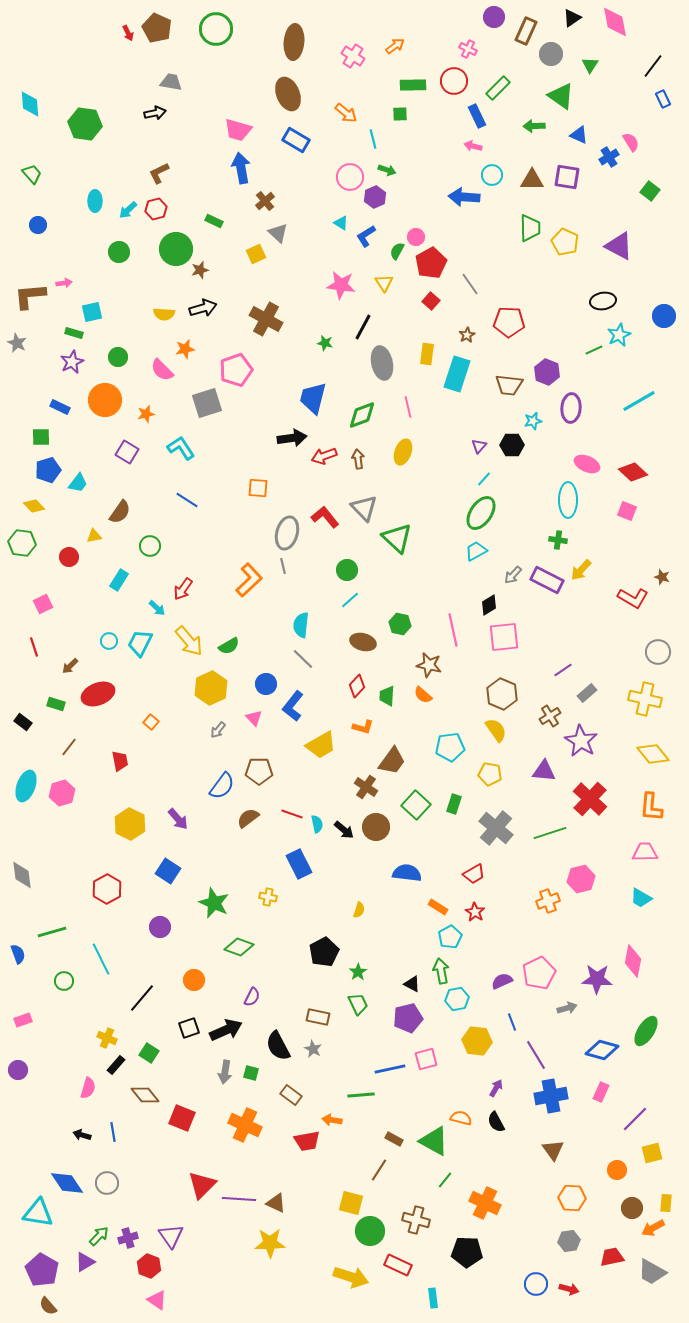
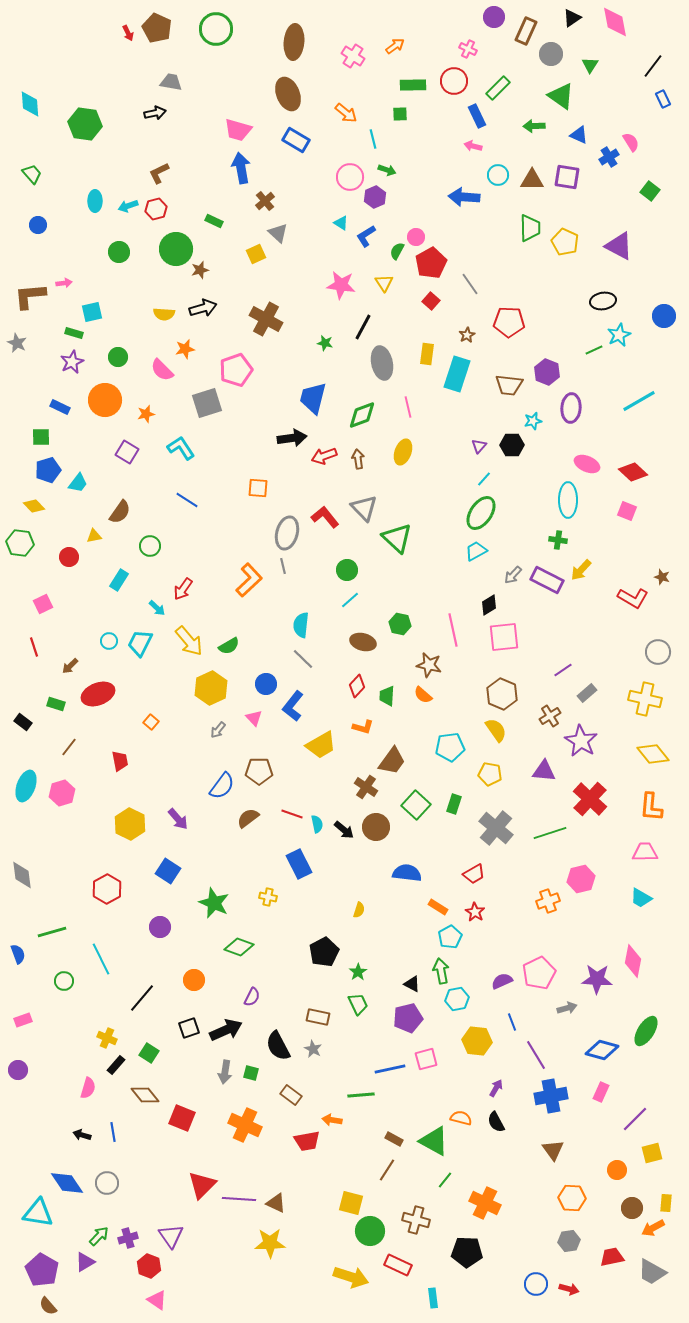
cyan circle at (492, 175): moved 6 px right
cyan arrow at (128, 210): moved 4 px up; rotated 24 degrees clockwise
green hexagon at (22, 543): moved 2 px left
brown line at (379, 1170): moved 8 px right
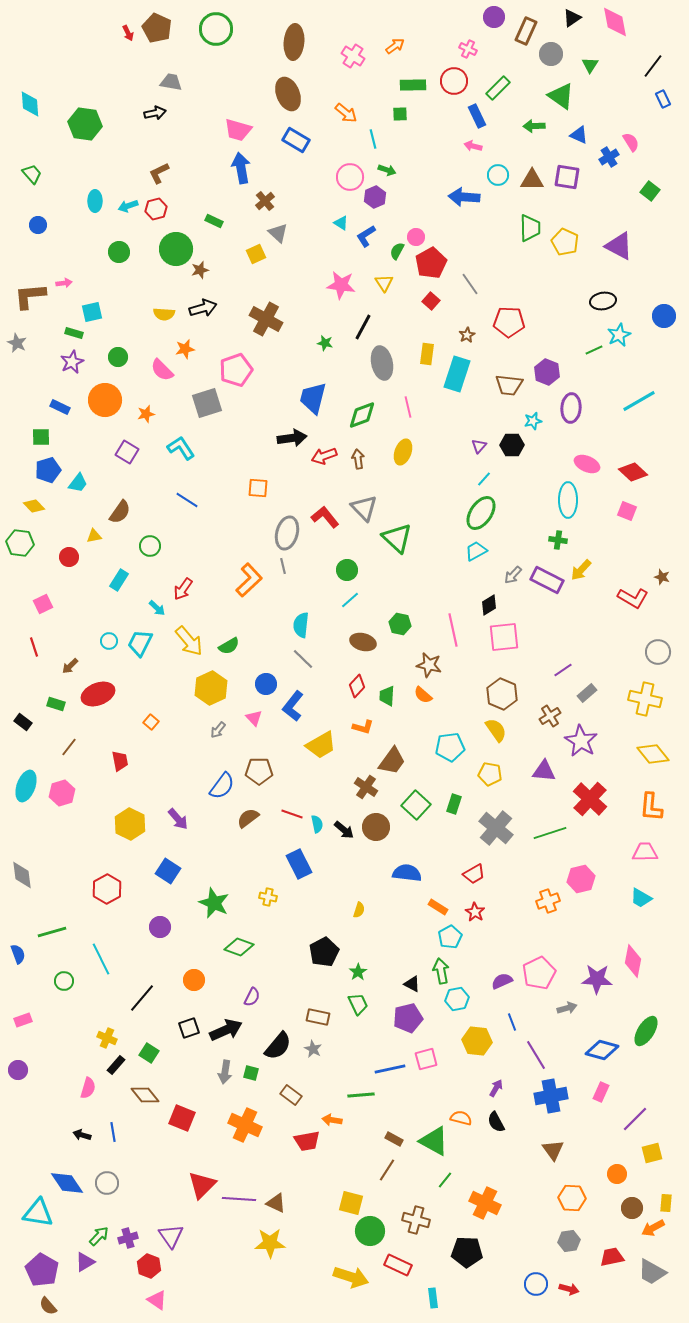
black semicircle at (278, 1046): rotated 112 degrees counterclockwise
orange circle at (617, 1170): moved 4 px down
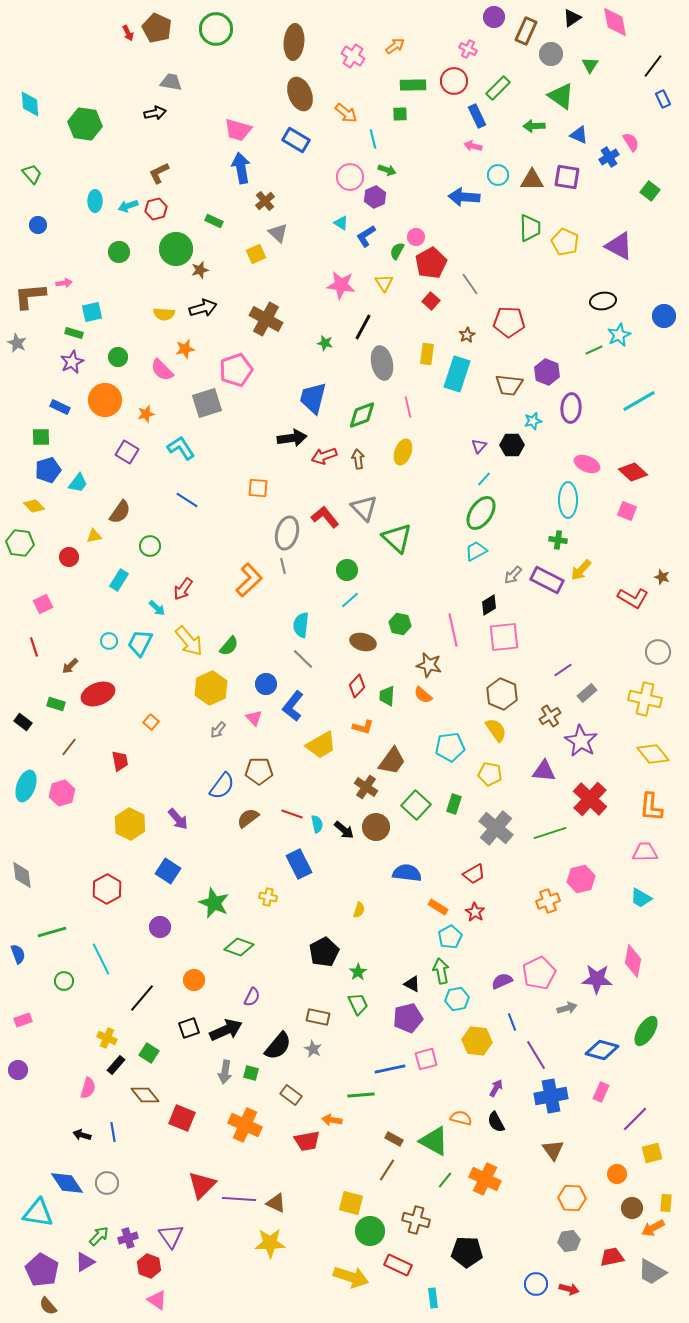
brown ellipse at (288, 94): moved 12 px right
green semicircle at (229, 646): rotated 20 degrees counterclockwise
orange cross at (485, 1203): moved 24 px up
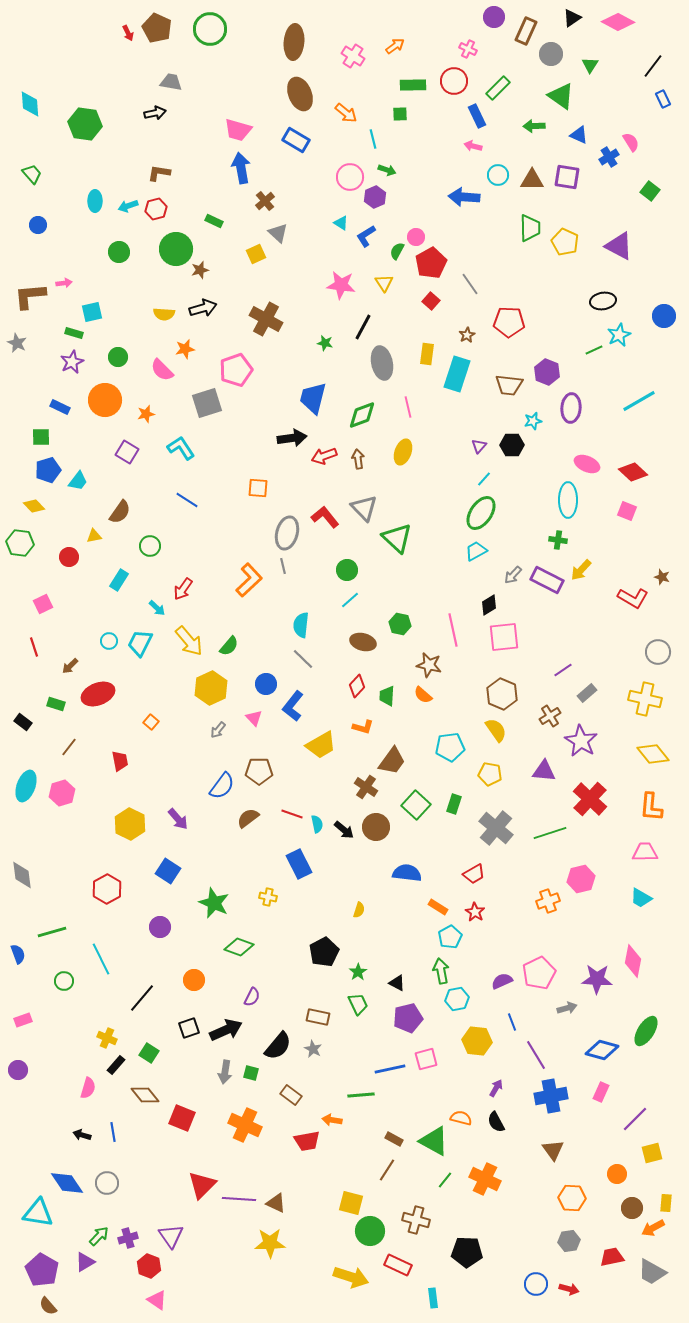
pink diamond at (615, 22): moved 3 px right; rotated 52 degrees counterclockwise
green circle at (216, 29): moved 6 px left
brown L-shape at (159, 173): rotated 35 degrees clockwise
cyan trapezoid at (78, 483): moved 2 px up
black triangle at (412, 984): moved 15 px left, 1 px up
